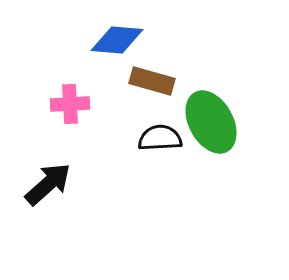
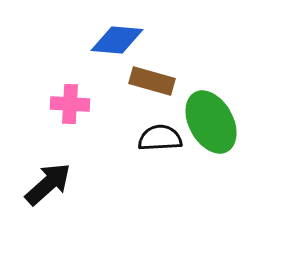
pink cross: rotated 6 degrees clockwise
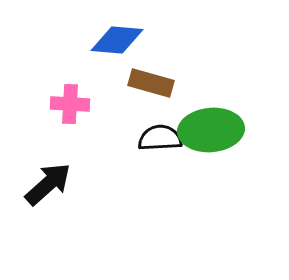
brown rectangle: moved 1 px left, 2 px down
green ellipse: moved 8 px down; rotated 66 degrees counterclockwise
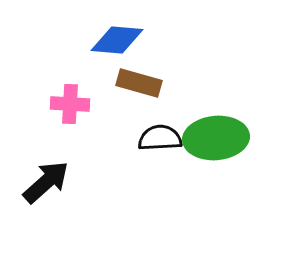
brown rectangle: moved 12 px left
green ellipse: moved 5 px right, 8 px down
black arrow: moved 2 px left, 2 px up
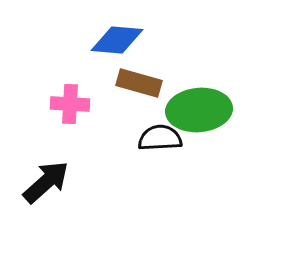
green ellipse: moved 17 px left, 28 px up
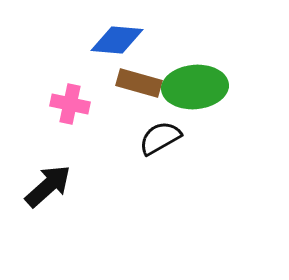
pink cross: rotated 9 degrees clockwise
green ellipse: moved 4 px left, 23 px up
black semicircle: rotated 27 degrees counterclockwise
black arrow: moved 2 px right, 4 px down
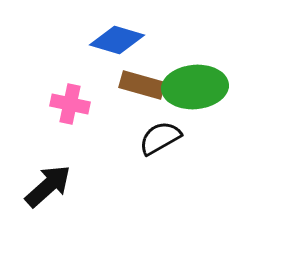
blue diamond: rotated 12 degrees clockwise
brown rectangle: moved 3 px right, 2 px down
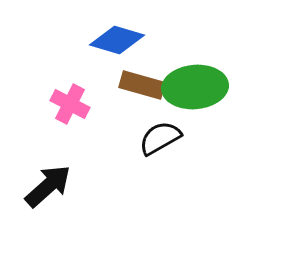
pink cross: rotated 15 degrees clockwise
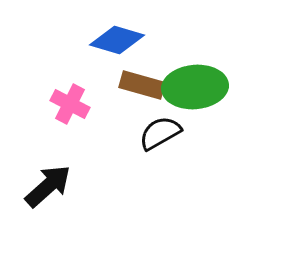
black semicircle: moved 5 px up
